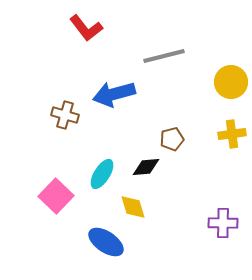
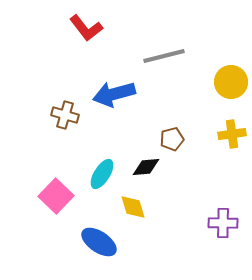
blue ellipse: moved 7 px left
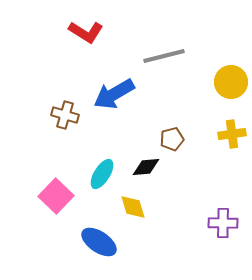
red L-shape: moved 4 px down; rotated 20 degrees counterclockwise
blue arrow: rotated 15 degrees counterclockwise
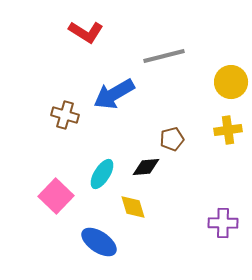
yellow cross: moved 4 px left, 4 px up
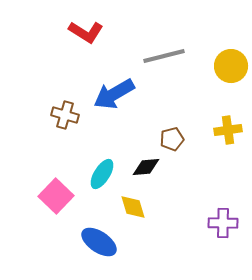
yellow circle: moved 16 px up
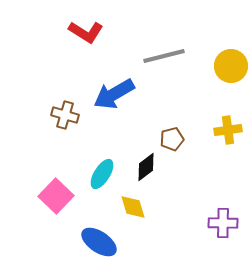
black diamond: rotated 32 degrees counterclockwise
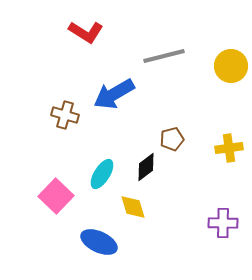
yellow cross: moved 1 px right, 18 px down
blue ellipse: rotated 9 degrees counterclockwise
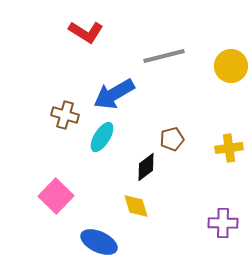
cyan ellipse: moved 37 px up
yellow diamond: moved 3 px right, 1 px up
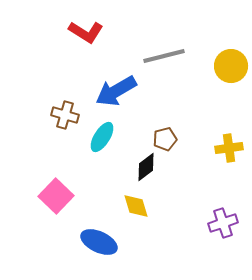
blue arrow: moved 2 px right, 3 px up
brown pentagon: moved 7 px left
purple cross: rotated 20 degrees counterclockwise
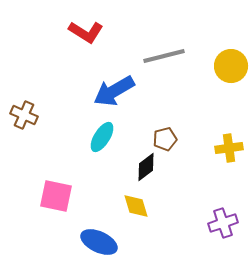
blue arrow: moved 2 px left
brown cross: moved 41 px left; rotated 8 degrees clockwise
pink square: rotated 32 degrees counterclockwise
